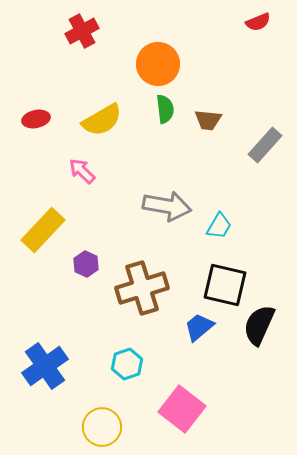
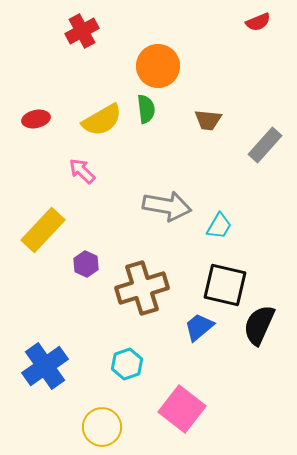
orange circle: moved 2 px down
green semicircle: moved 19 px left
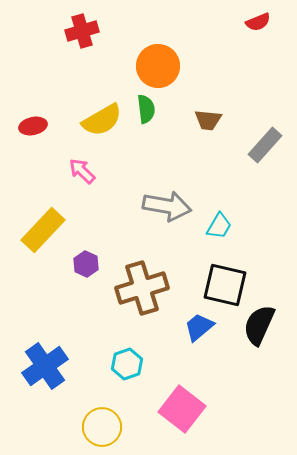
red cross: rotated 12 degrees clockwise
red ellipse: moved 3 px left, 7 px down
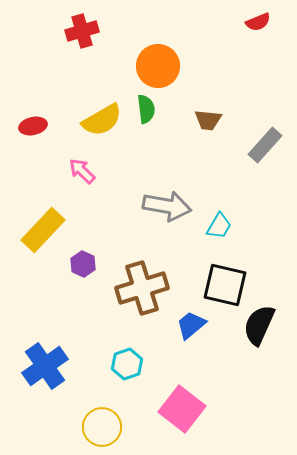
purple hexagon: moved 3 px left
blue trapezoid: moved 8 px left, 2 px up
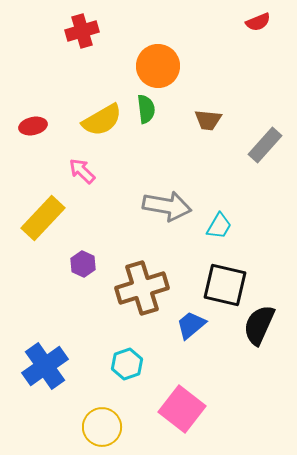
yellow rectangle: moved 12 px up
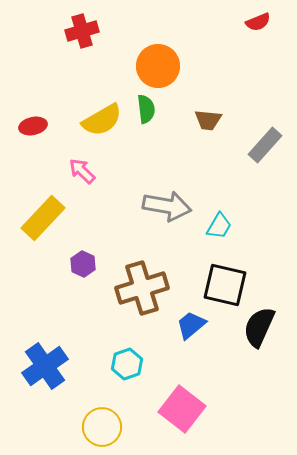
black semicircle: moved 2 px down
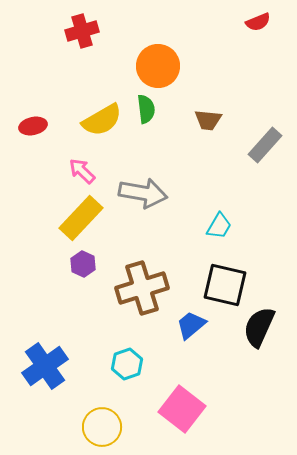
gray arrow: moved 24 px left, 13 px up
yellow rectangle: moved 38 px right
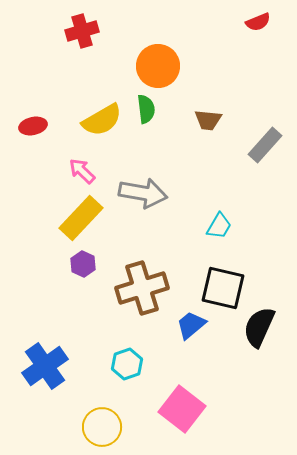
black square: moved 2 px left, 3 px down
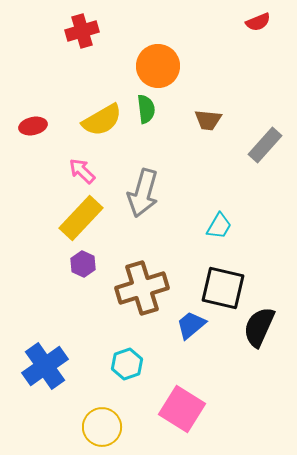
gray arrow: rotated 96 degrees clockwise
pink square: rotated 6 degrees counterclockwise
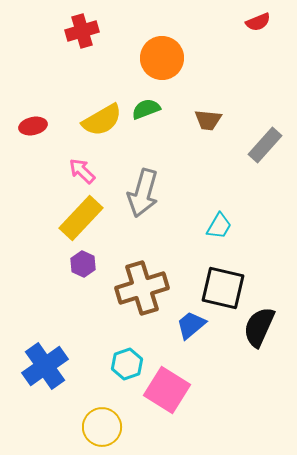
orange circle: moved 4 px right, 8 px up
green semicircle: rotated 104 degrees counterclockwise
pink square: moved 15 px left, 19 px up
